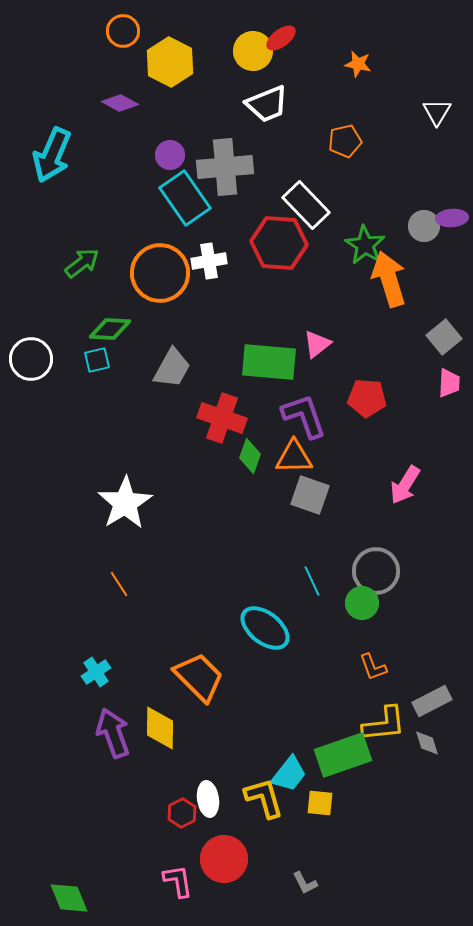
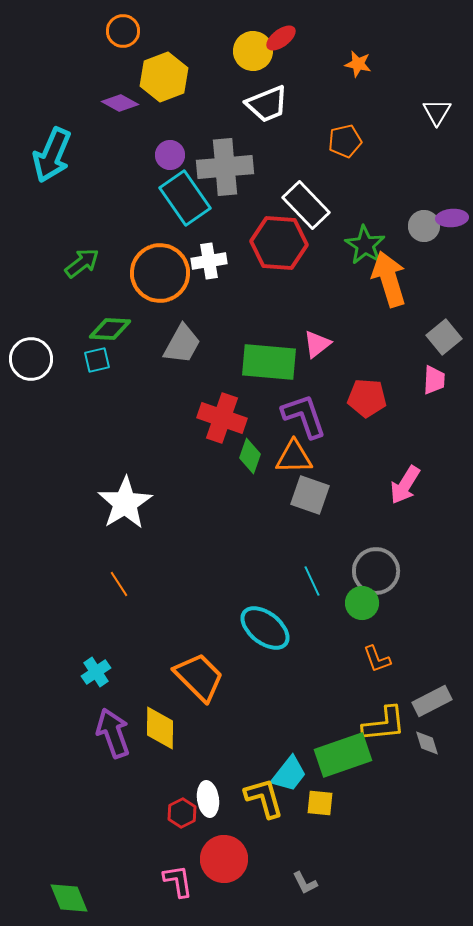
yellow hexagon at (170, 62): moved 6 px left, 15 px down; rotated 12 degrees clockwise
gray trapezoid at (172, 368): moved 10 px right, 24 px up
pink trapezoid at (449, 383): moved 15 px left, 3 px up
orange L-shape at (373, 667): moved 4 px right, 8 px up
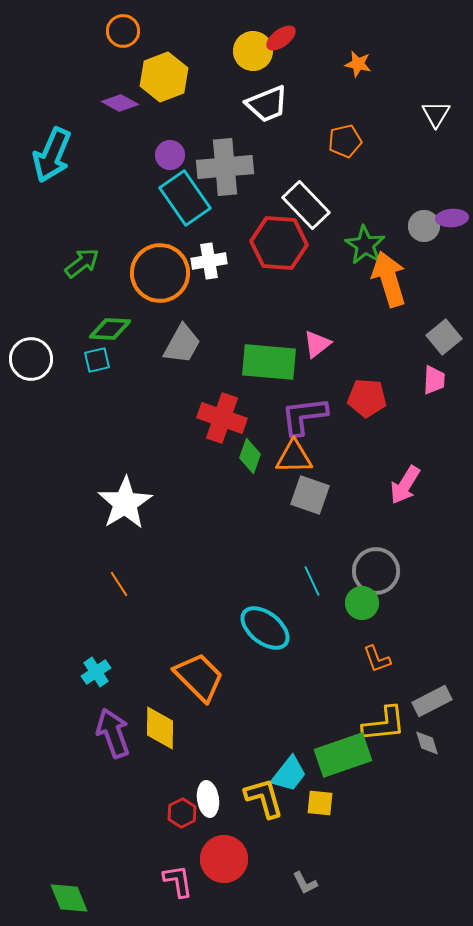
white triangle at (437, 112): moved 1 px left, 2 px down
purple L-shape at (304, 416): rotated 78 degrees counterclockwise
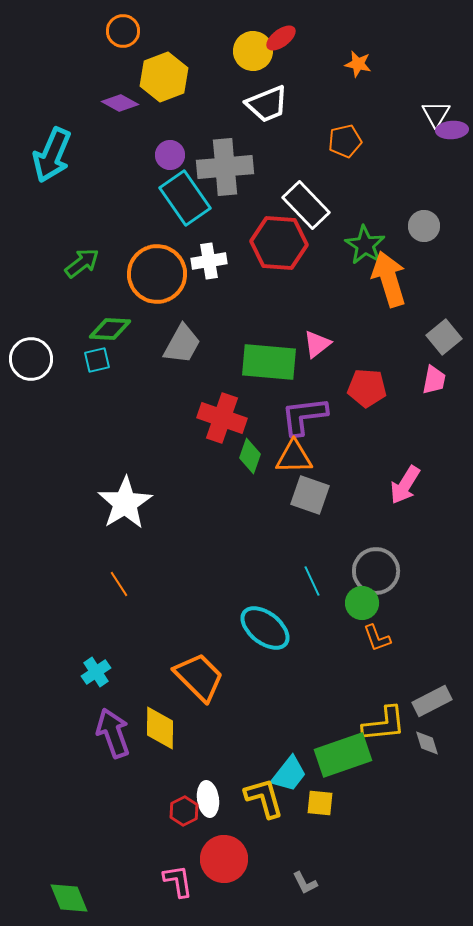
purple ellipse at (452, 218): moved 88 px up
orange circle at (160, 273): moved 3 px left, 1 px down
pink trapezoid at (434, 380): rotated 8 degrees clockwise
red pentagon at (367, 398): moved 10 px up
orange L-shape at (377, 659): moved 21 px up
red hexagon at (182, 813): moved 2 px right, 2 px up
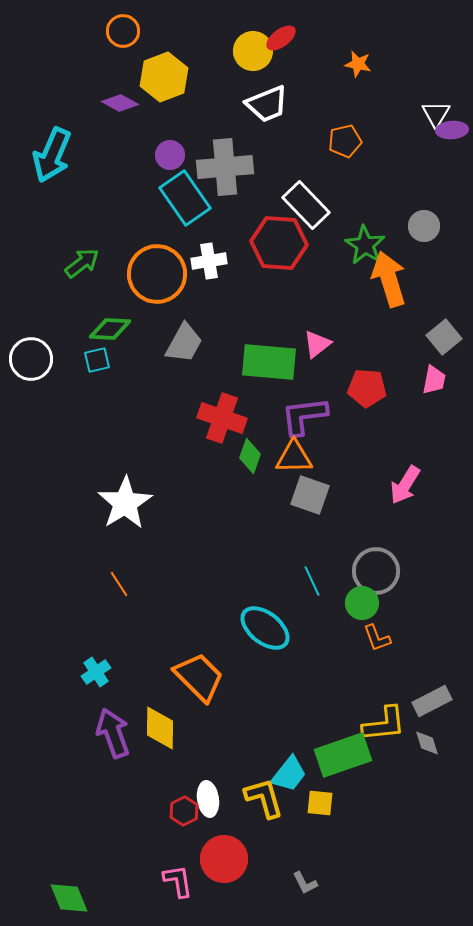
gray trapezoid at (182, 344): moved 2 px right, 1 px up
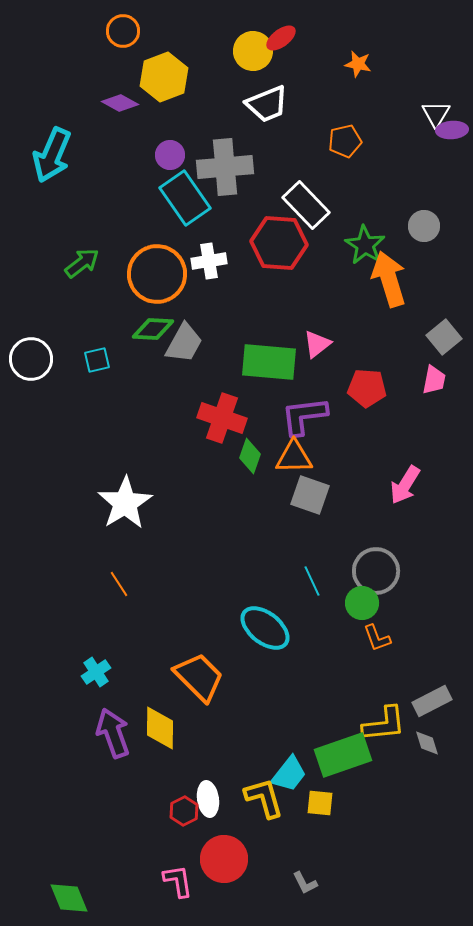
green diamond at (110, 329): moved 43 px right
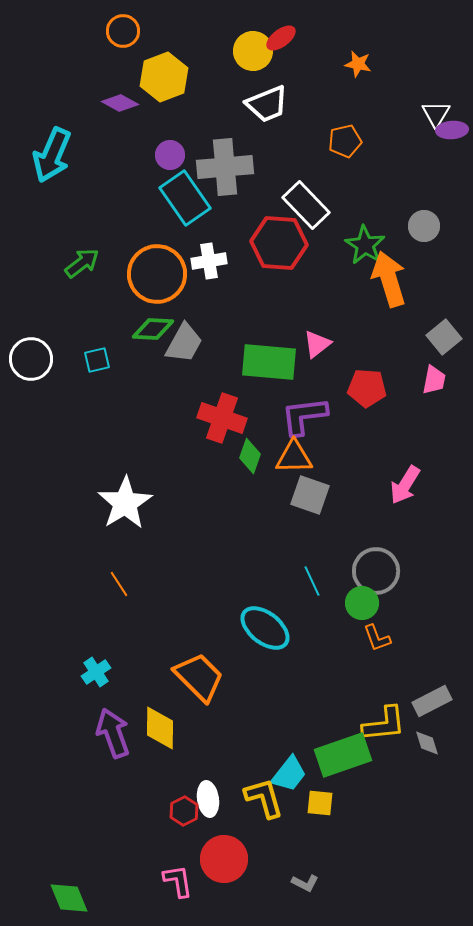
gray L-shape at (305, 883): rotated 36 degrees counterclockwise
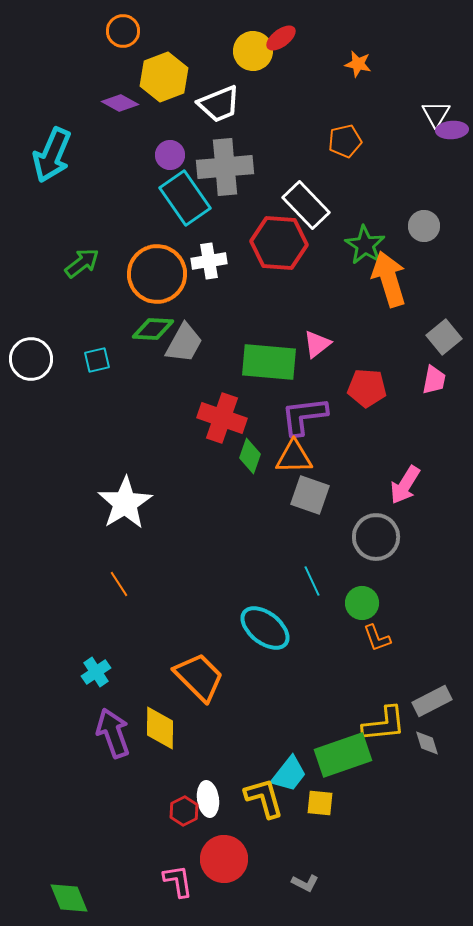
white trapezoid at (267, 104): moved 48 px left
gray circle at (376, 571): moved 34 px up
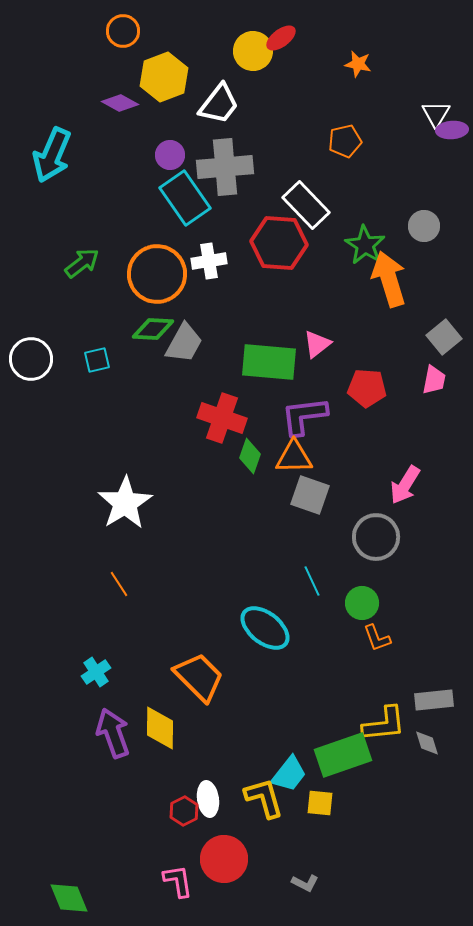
white trapezoid at (219, 104): rotated 30 degrees counterclockwise
gray rectangle at (432, 701): moved 2 px right, 1 px up; rotated 21 degrees clockwise
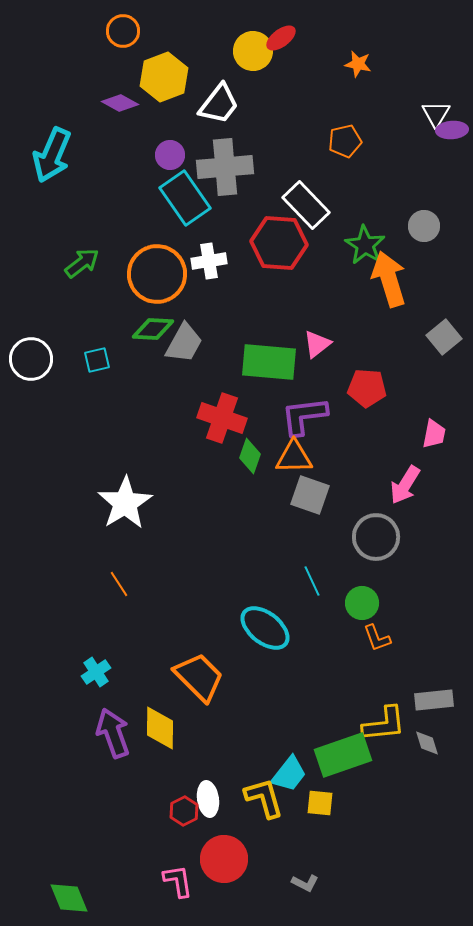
pink trapezoid at (434, 380): moved 54 px down
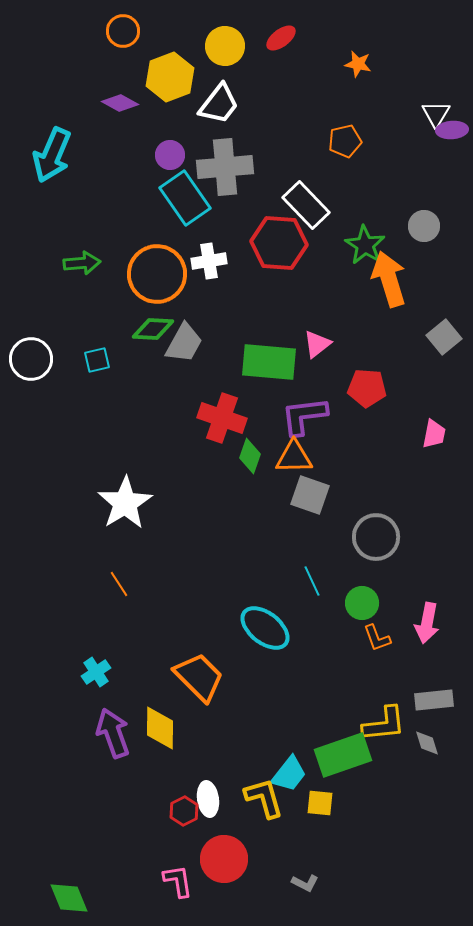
yellow circle at (253, 51): moved 28 px left, 5 px up
yellow hexagon at (164, 77): moved 6 px right
green arrow at (82, 263): rotated 33 degrees clockwise
pink arrow at (405, 485): moved 22 px right, 138 px down; rotated 21 degrees counterclockwise
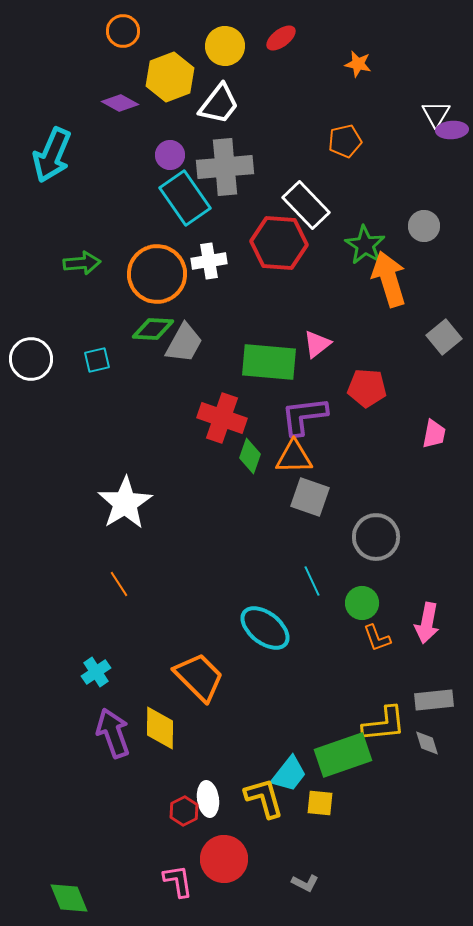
gray square at (310, 495): moved 2 px down
